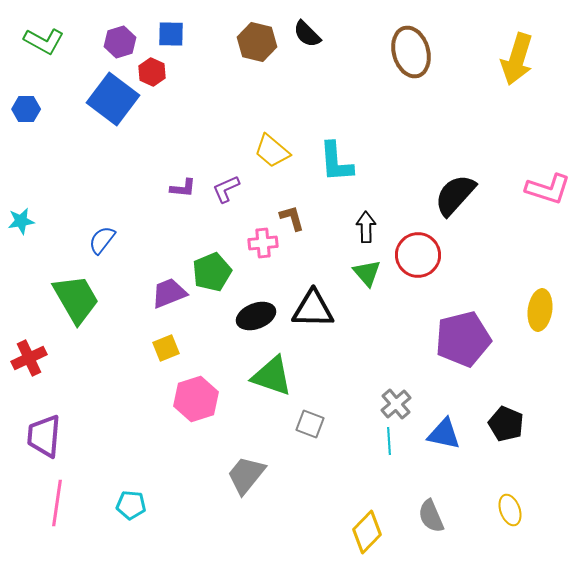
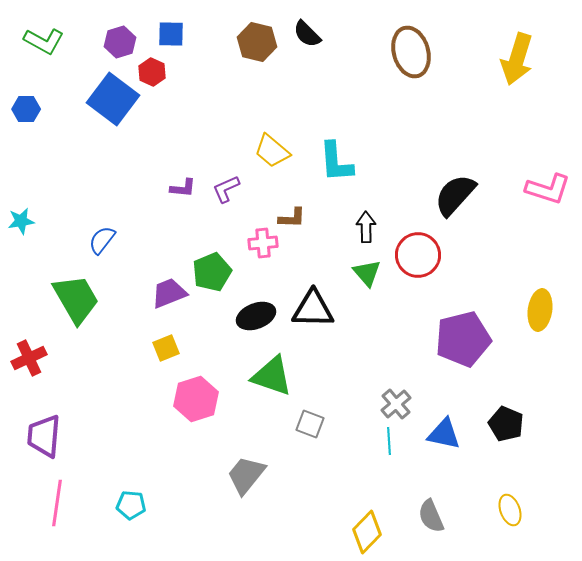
brown L-shape at (292, 218): rotated 108 degrees clockwise
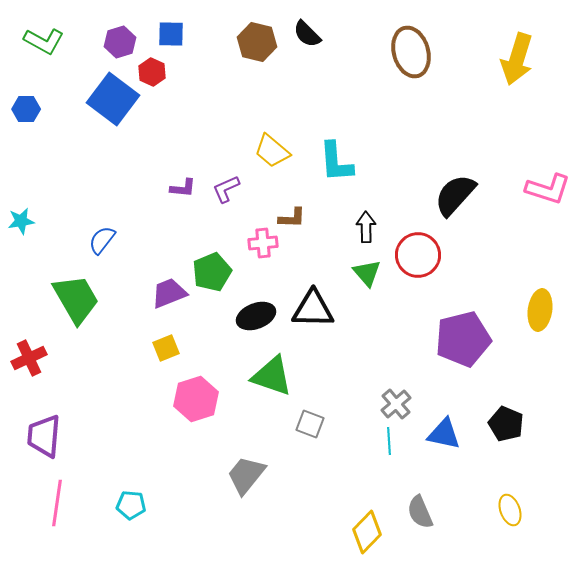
gray semicircle at (431, 516): moved 11 px left, 4 px up
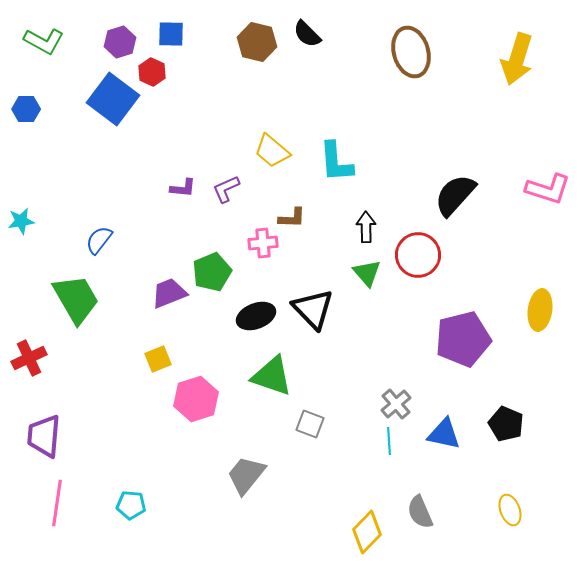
blue semicircle at (102, 240): moved 3 px left
black triangle at (313, 309): rotated 45 degrees clockwise
yellow square at (166, 348): moved 8 px left, 11 px down
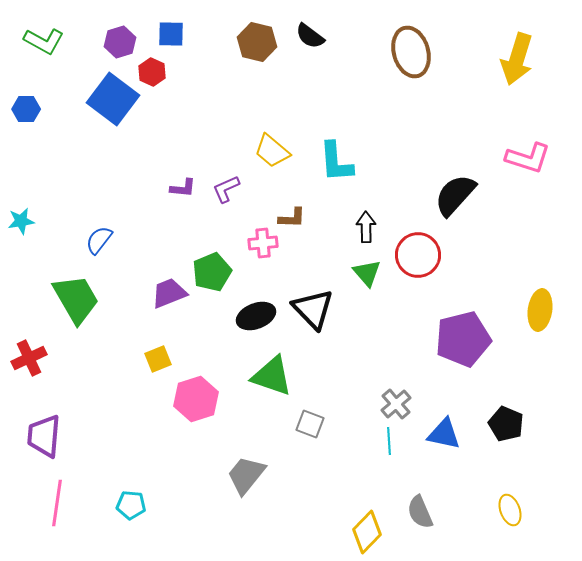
black semicircle at (307, 34): moved 3 px right, 2 px down; rotated 8 degrees counterclockwise
pink L-shape at (548, 189): moved 20 px left, 31 px up
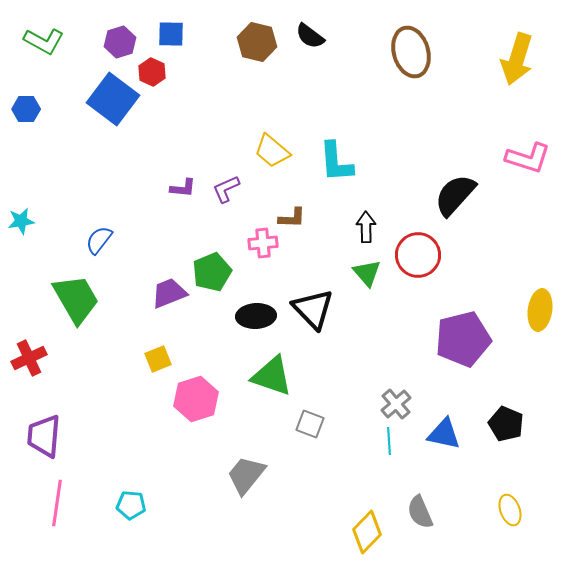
black ellipse at (256, 316): rotated 18 degrees clockwise
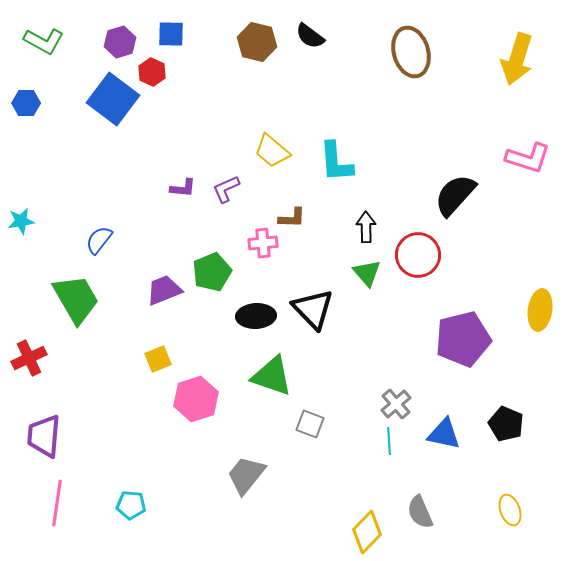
blue hexagon at (26, 109): moved 6 px up
purple trapezoid at (169, 293): moved 5 px left, 3 px up
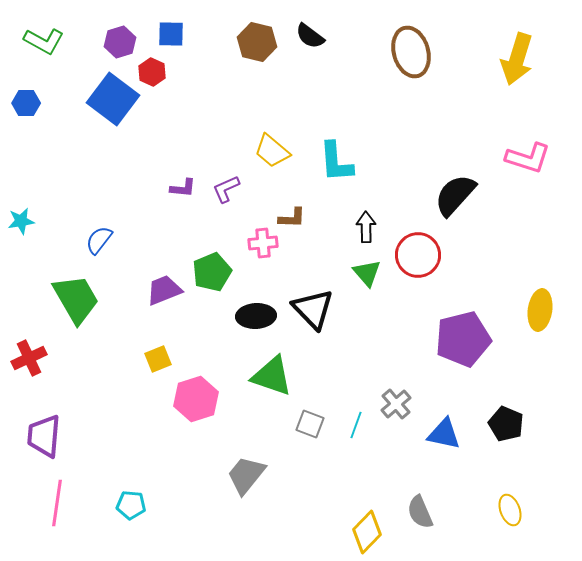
cyan line at (389, 441): moved 33 px left, 16 px up; rotated 24 degrees clockwise
